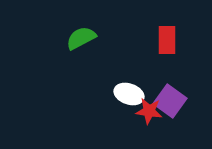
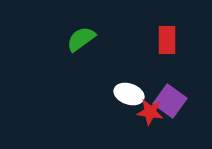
green semicircle: moved 1 px down; rotated 8 degrees counterclockwise
red star: moved 1 px right, 1 px down
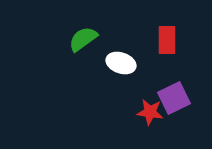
green semicircle: moved 2 px right
white ellipse: moved 8 px left, 31 px up
purple square: moved 4 px right, 3 px up; rotated 28 degrees clockwise
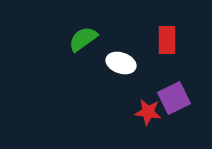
red star: moved 2 px left
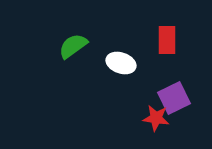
green semicircle: moved 10 px left, 7 px down
red star: moved 8 px right, 6 px down
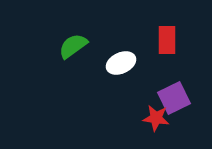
white ellipse: rotated 44 degrees counterclockwise
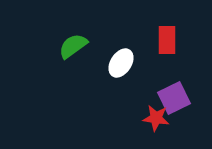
white ellipse: rotated 32 degrees counterclockwise
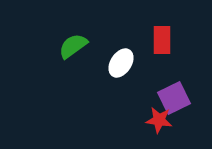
red rectangle: moved 5 px left
red star: moved 3 px right, 2 px down
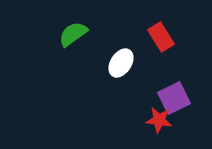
red rectangle: moved 1 px left, 3 px up; rotated 32 degrees counterclockwise
green semicircle: moved 12 px up
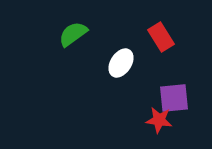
purple square: rotated 20 degrees clockwise
